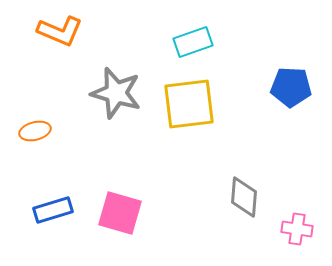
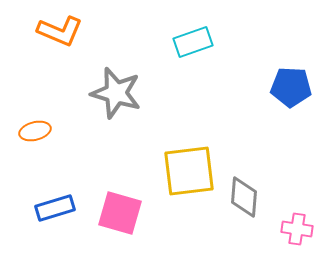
yellow square: moved 67 px down
blue rectangle: moved 2 px right, 2 px up
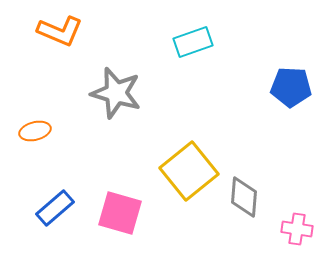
yellow square: rotated 32 degrees counterclockwise
blue rectangle: rotated 24 degrees counterclockwise
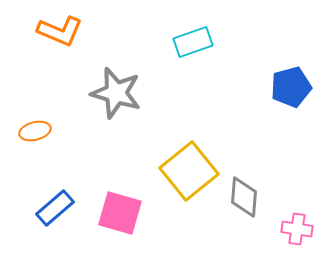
blue pentagon: rotated 18 degrees counterclockwise
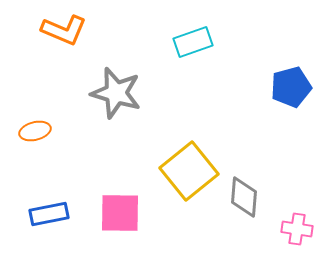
orange L-shape: moved 4 px right, 1 px up
blue rectangle: moved 6 px left, 6 px down; rotated 30 degrees clockwise
pink square: rotated 15 degrees counterclockwise
